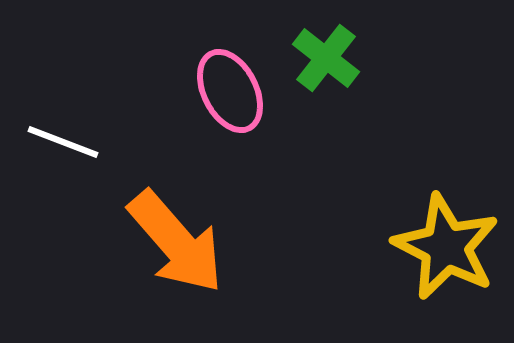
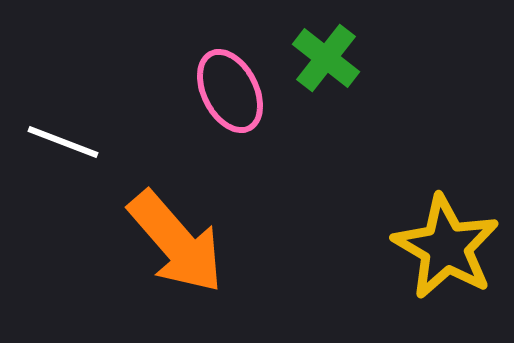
yellow star: rotated 3 degrees clockwise
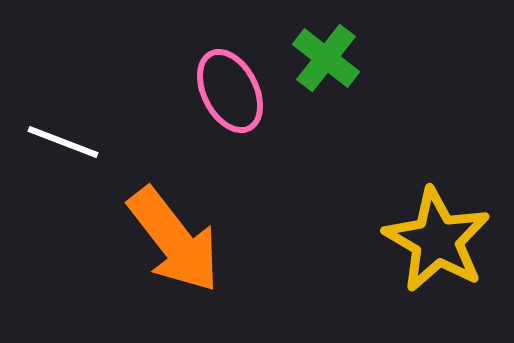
orange arrow: moved 2 px left, 2 px up; rotated 3 degrees clockwise
yellow star: moved 9 px left, 7 px up
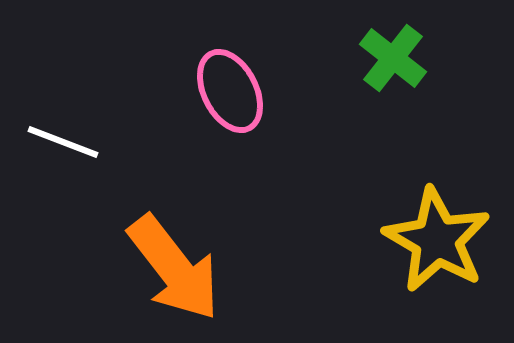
green cross: moved 67 px right
orange arrow: moved 28 px down
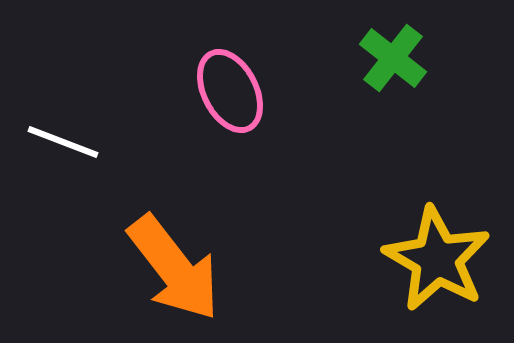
yellow star: moved 19 px down
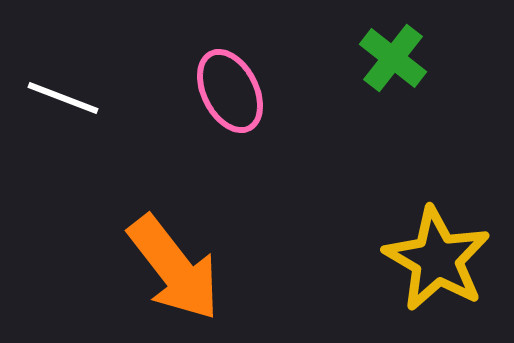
white line: moved 44 px up
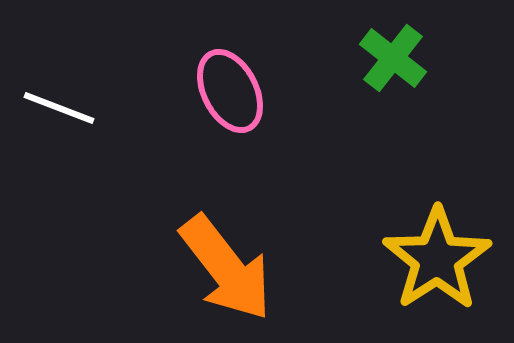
white line: moved 4 px left, 10 px down
yellow star: rotated 9 degrees clockwise
orange arrow: moved 52 px right
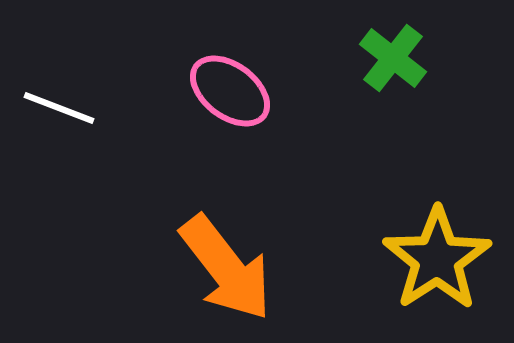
pink ellipse: rotated 26 degrees counterclockwise
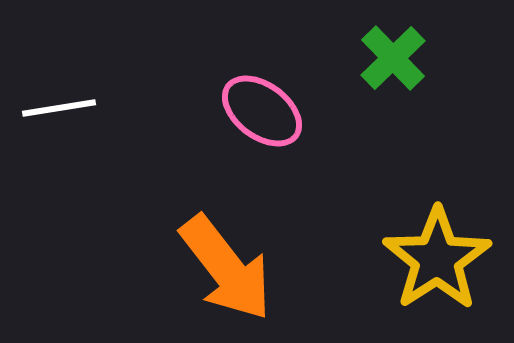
green cross: rotated 8 degrees clockwise
pink ellipse: moved 32 px right, 20 px down
white line: rotated 30 degrees counterclockwise
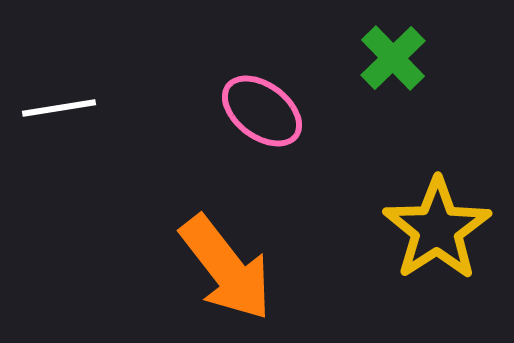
yellow star: moved 30 px up
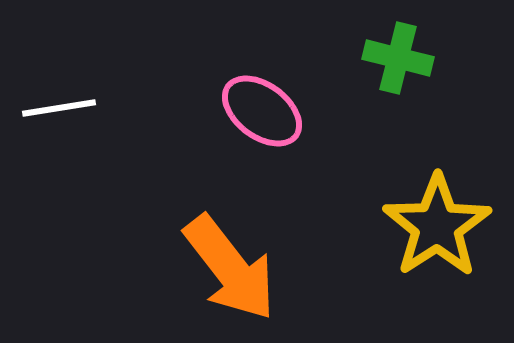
green cross: moved 5 px right; rotated 32 degrees counterclockwise
yellow star: moved 3 px up
orange arrow: moved 4 px right
